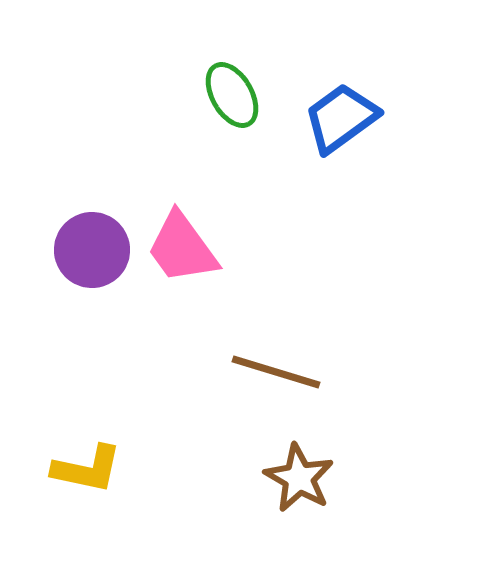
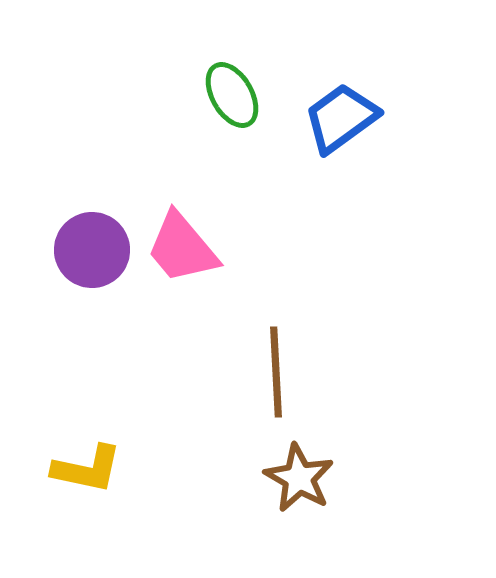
pink trapezoid: rotated 4 degrees counterclockwise
brown line: rotated 70 degrees clockwise
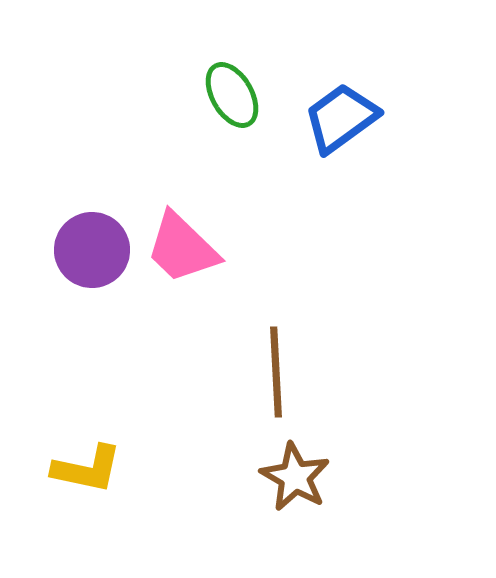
pink trapezoid: rotated 6 degrees counterclockwise
brown star: moved 4 px left, 1 px up
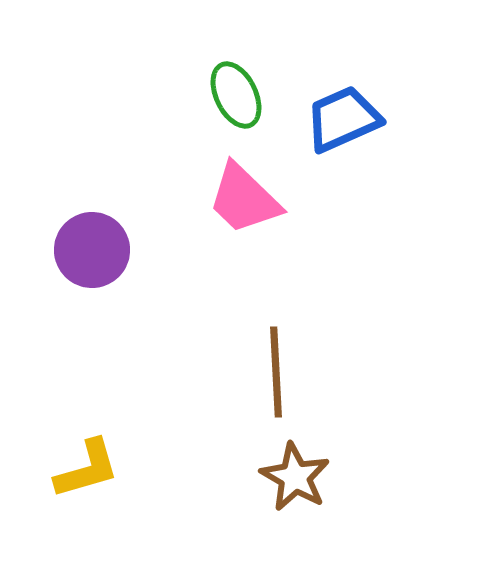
green ellipse: moved 4 px right; rotated 4 degrees clockwise
blue trapezoid: moved 2 px right, 1 px down; rotated 12 degrees clockwise
pink trapezoid: moved 62 px right, 49 px up
yellow L-shape: rotated 28 degrees counterclockwise
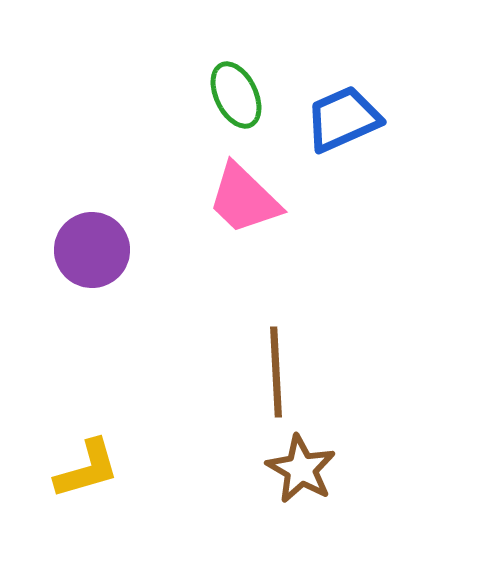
brown star: moved 6 px right, 8 px up
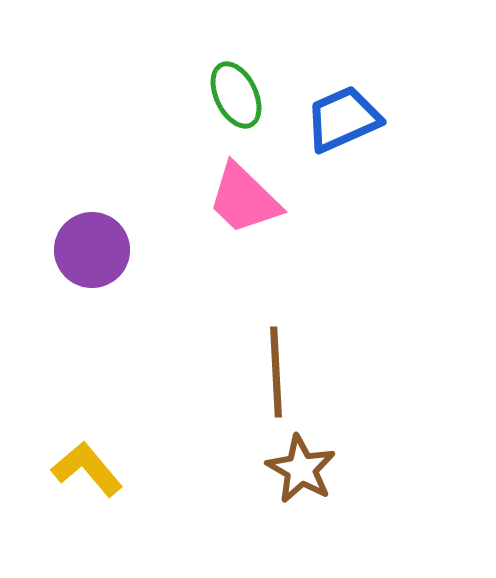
yellow L-shape: rotated 114 degrees counterclockwise
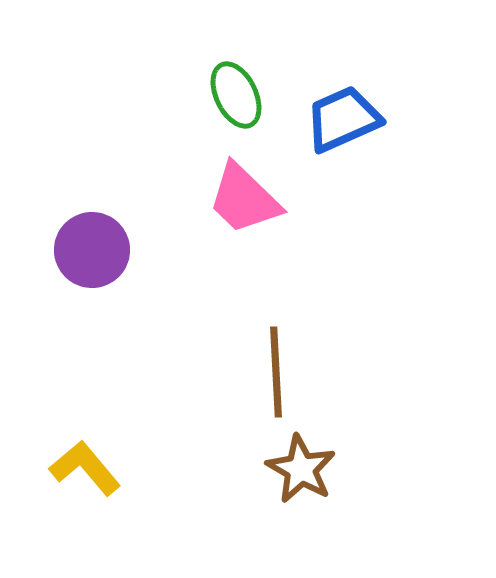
yellow L-shape: moved 2 px left, 1 px up
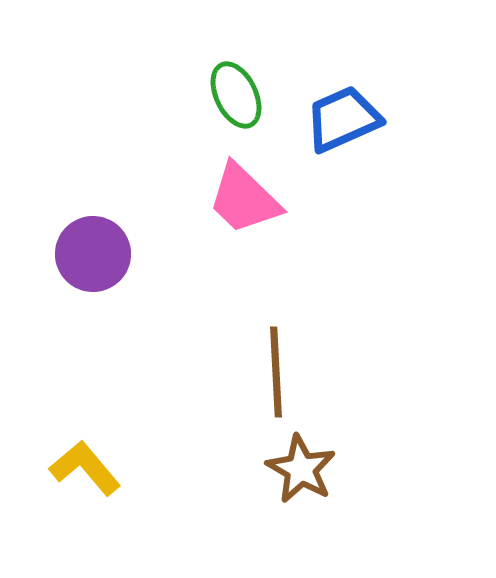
purple circle: moved 1 px right, 4 px down
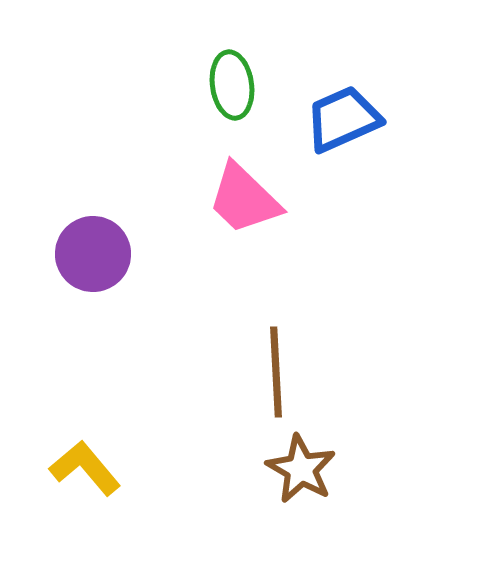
green ellipse: moved 4 px left, 10 px up; rotated 18 degrees clockwise
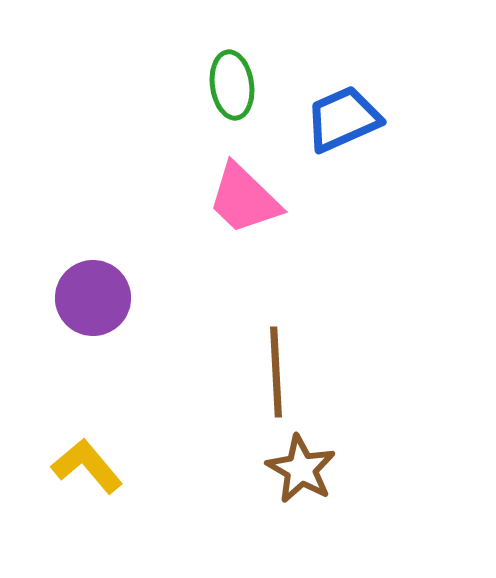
purple circle: moved 44 px down
yellow L-shape: moved 2 px right, 2 px up
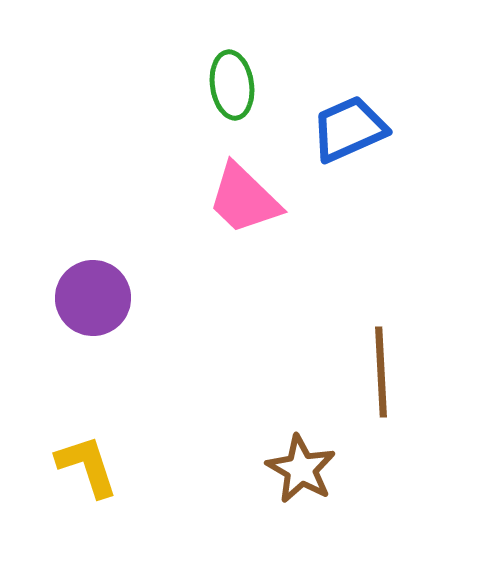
blue trapezoid: moved 6 px right, 10 px down
brown line: moved 105 px right
yellow L-shape: rotated 22 degrees clockwise
